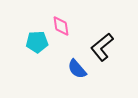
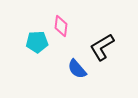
pink diamond: rotated 15 degrees clockwise
black L-shape: rotated 8 degrees clockwise
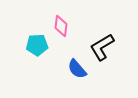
cyan pentagon: moved 3 px down
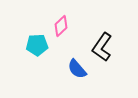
pink diamond: rotated 40 degrees clockwise
black L-shape: rotated 24 degrees counterclockwise
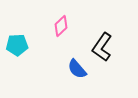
cyan pentagon: moved 20 px left
